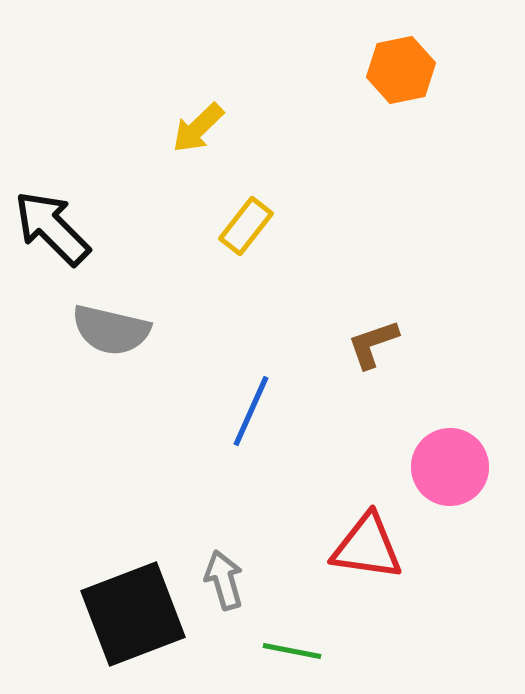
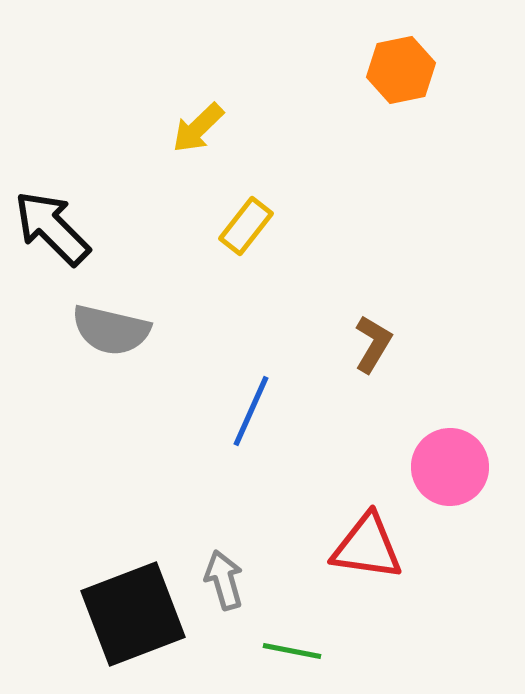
brown L-shape: rotated 140 degrees clockwise
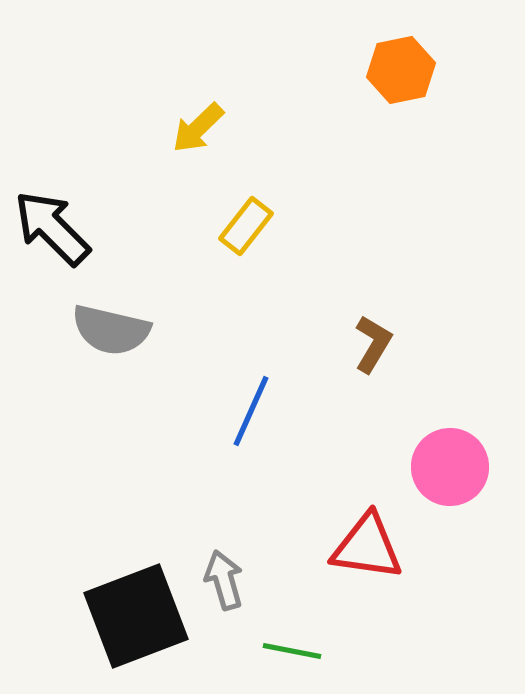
black square: moved 3 px right, 2 px down
